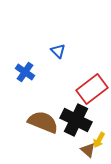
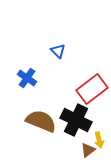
blue cross: moved 2 px right, 6 px down
brown semicircle: moved 2 px left, 1 px up
yellow arrow: rotated 42 degrees counterclockwise
brown triangle: rotated 42 degrees clockwise
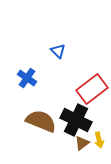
brown triangle: moved 6 px left, 7 px up
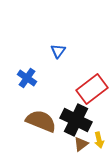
blue triangle: rotated 21 degrees clockwise
brown triangle: moved 1 px left, 1 px down
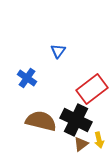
brown semicircle: rotated 8 degrees counterclockwise
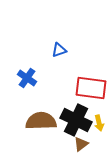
blue triangle: moved 1 px right, 1 px up; rotated 35 degrees clockwise
red rectangle: moved 1 px left, 1 px up; rotated 44 degrees clockwise
brown semicircle: rotated 16 degrees counterclockwise
yellow arrow: moved 17 px up
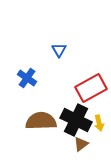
blue triangle: rotated 42 degrees counterclockwise
red rectangle: rotated 36 degrees counterclockwise
